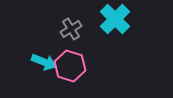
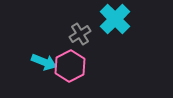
gray cross: moved 9 px right, 5 px down
pink hexagon: rotated 16 degrees clockwise
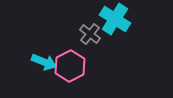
cyan cross: rotated 12 degrees counterclockwise
gray cross: moved 10 px right; rotated 20 degrees counterclockwise
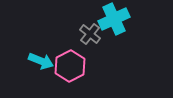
cyan cross: moved 1 px left; rotated 32 degrees clockwise
cyan arrow: moved 3 px left, 1 px up
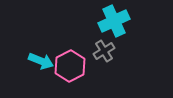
cyan cross: moved 2 px down
gray cross: moved 14 px right, 17 px down; rotated 20 degrees clockwise
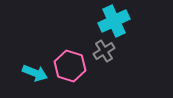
cyan arrow: moved 6 px left, 12 px down
pink hexagon: rotated 16 degrees counterclockwise
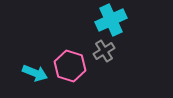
cyan cross: moved 3 px left, 1 px up
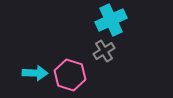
pink hexagon: moved 9 px down
cyan arrow: rotated 20 degrees counterclockwise
